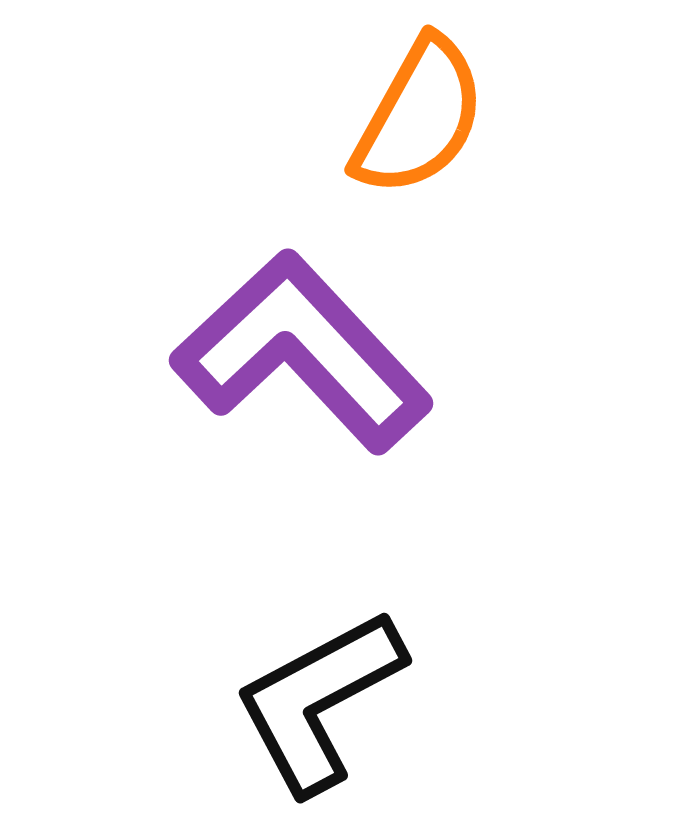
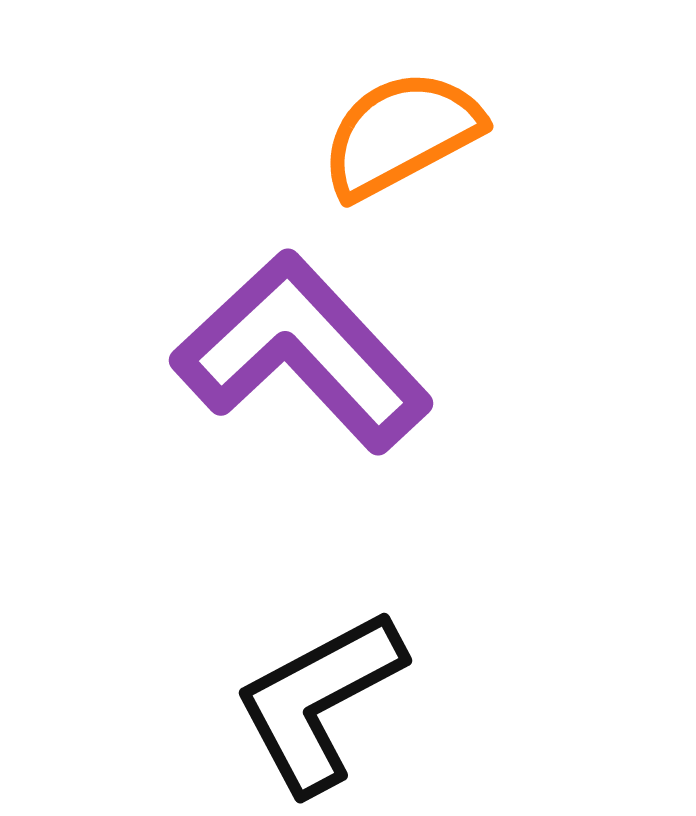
orange semicircle: moved 18 px left, 17 px down; rotated 147 degrees counterclockwise
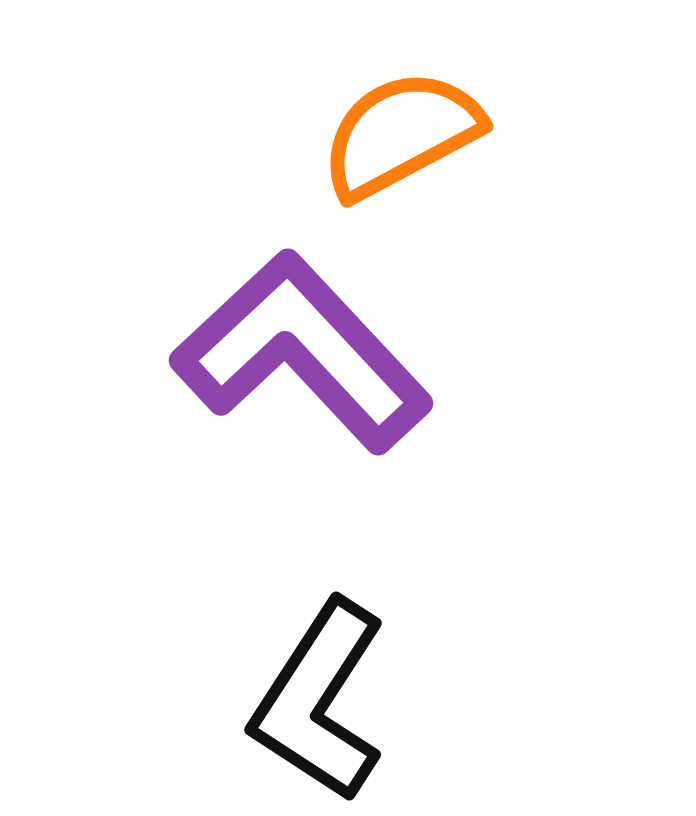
black L-shape: rotated 29 degrees counterclockwise
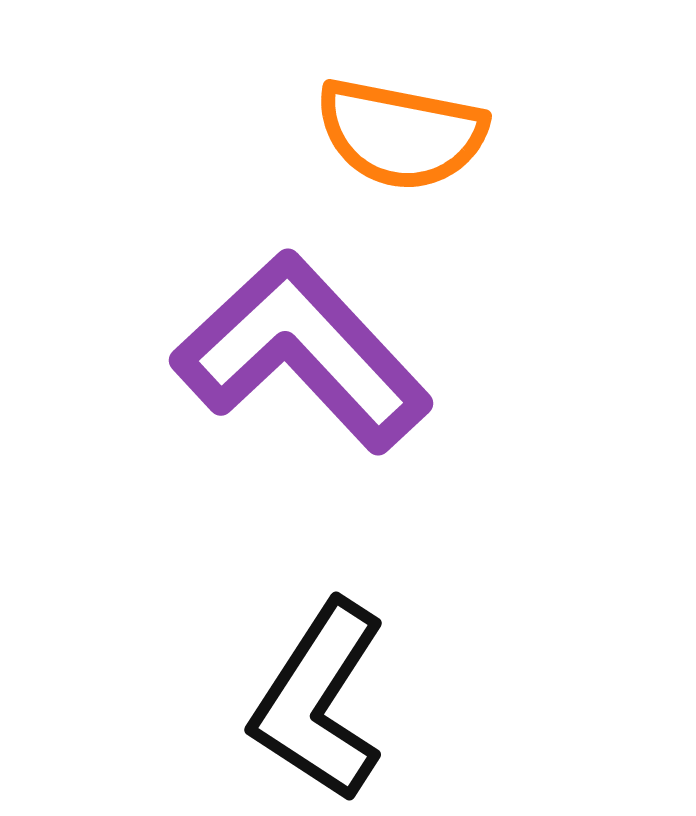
orange semicircle: rotated 141 degrees counterclockwise
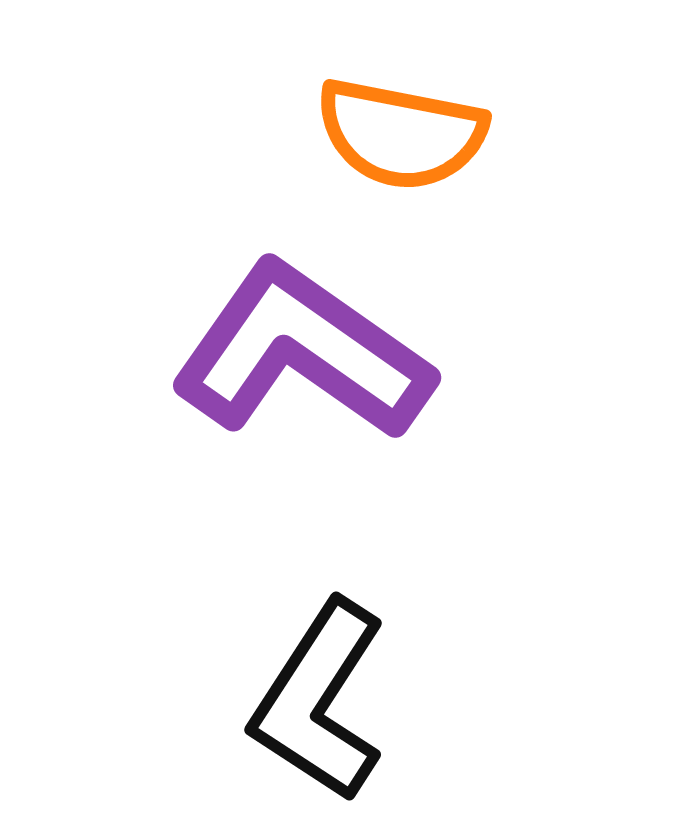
purple L-shape: rotated 12 degrees counterclockwise
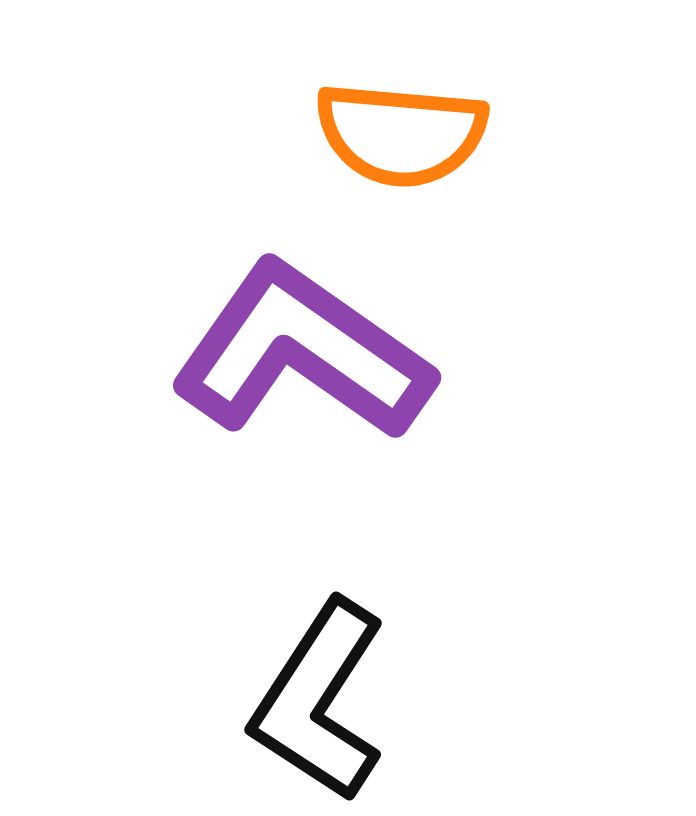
orange semicircle: rotated 6 degrees counterclockwise
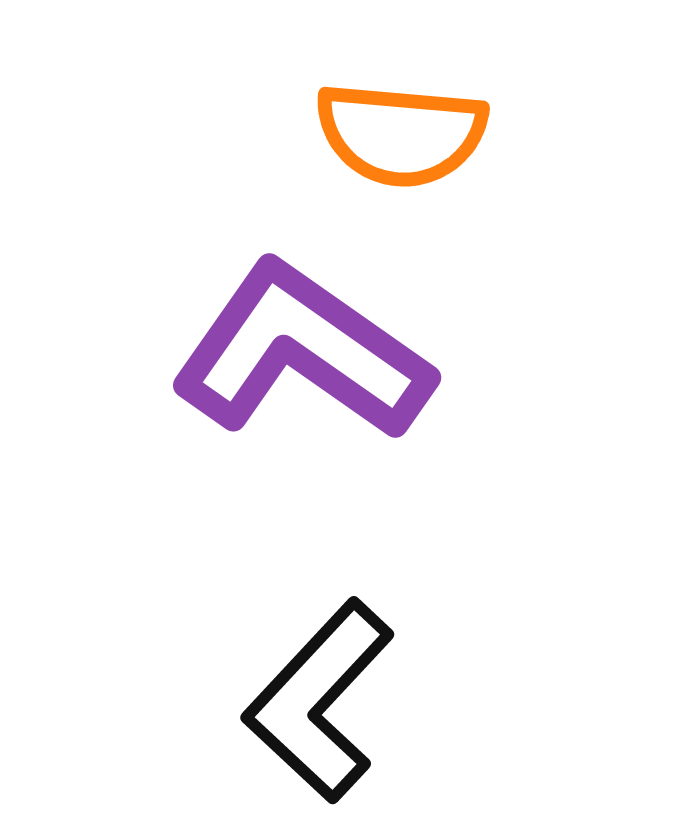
black L-shape: rotated 10 degrees clockwise
